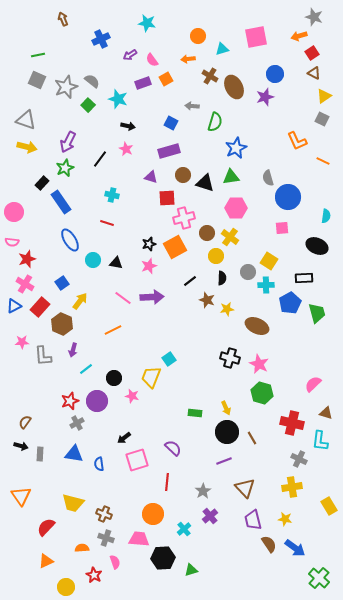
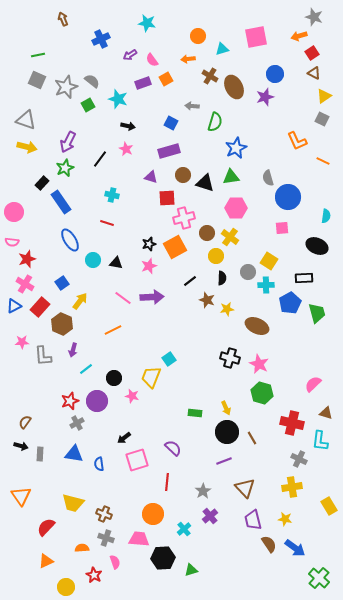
green square at (88, 105): rotated 16 degrees clockwise
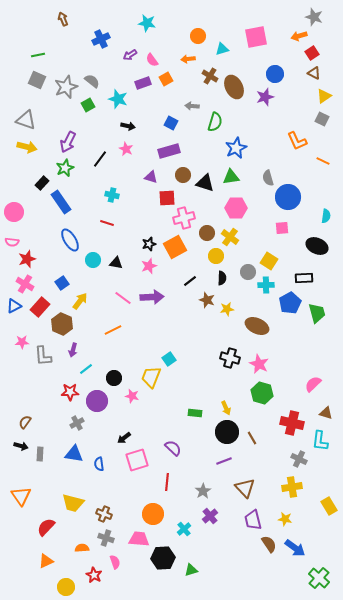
red star at (70, 401): moved 9 px up; rotated 18 degrees clockwise
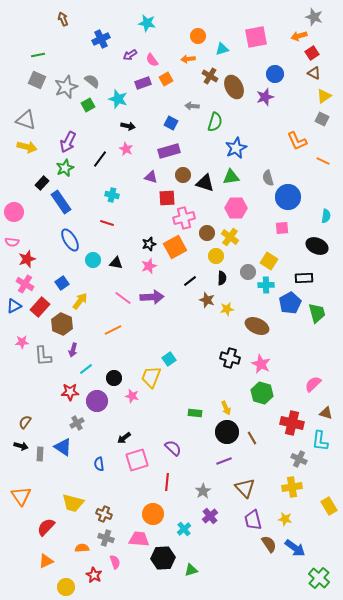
pink star at (259, 364): moved 2 px right
blue triangle at (74, 454): moved 11 px left, 7 px up; rotated 24 degrees clockwise
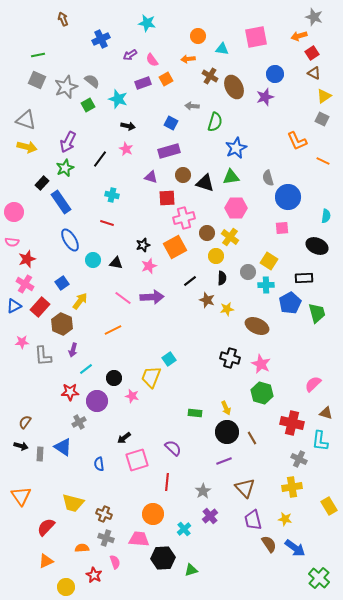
cyan triangle at (222, 49): rotated 24 degrees clockwise
black star at (149, 244): moved 6 px left, 1 px down
gray cross at (77, 423): moved 2 px right, 1 px up
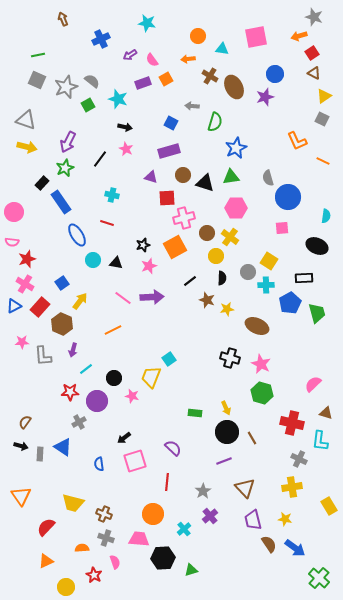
black arrow at (128, 126): moved 3 px left, 1 px down
blue ellipse at (70, 240): moved 7 px right, 5 px up
pink square at (137, 460): moved 2 px left, 1 px down
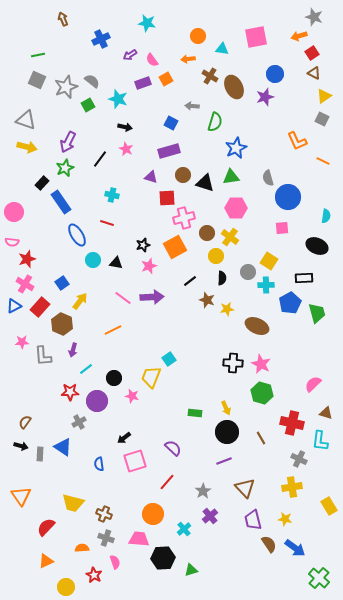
black cross at (230, 358): moved 3 px right, 5 px down; rotated 12 degrees counterclockwise
brown line at (252, 438): moved 9 px right
red line at (167, 482): rotated 36 degrees clockwise
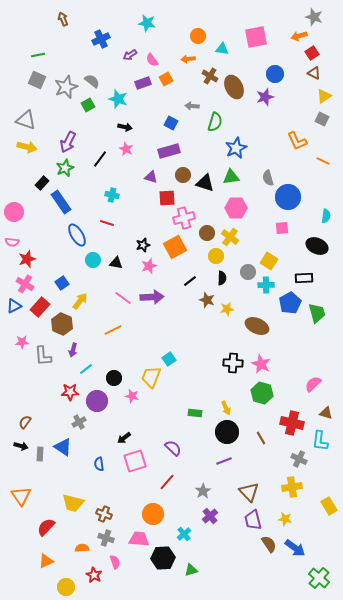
brown triangle at (245, 488): moved 4 px right, 4 px down
cyan cross at (184, 529): moved 5 px down
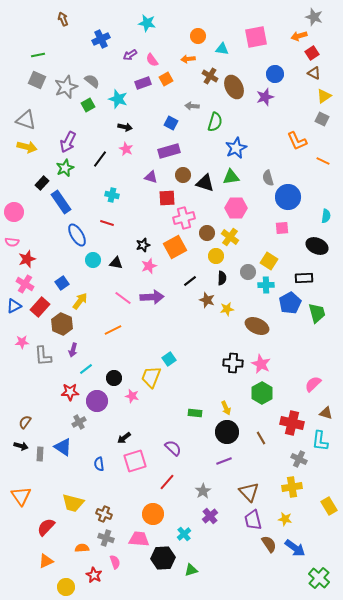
green hexagon at (262, 393): rotated 15 degrees clockwise
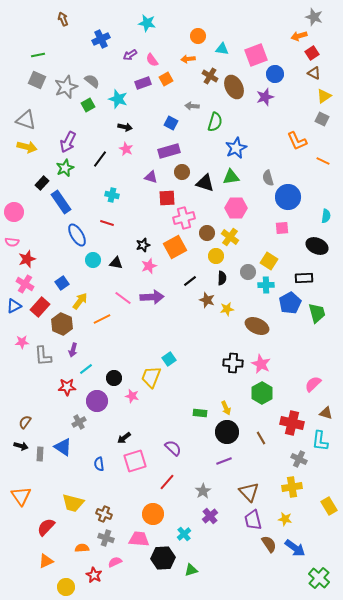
pink square at (256, 37): moved 18 px down; rotated 10 degrees counterclockwise
brown circle at (183, 175): moved 1 px left, 3 px up
orange line at (113, 330): moved 11 px left, 11 px up
red star at (70, 392): moved 3 px left, 5 px up
green rectangle at (195, 413): moved 5 px right
pink semicircle at (115, 562): rotated 96 degrees counterclockwise
